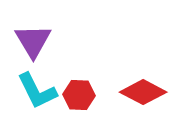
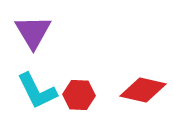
purple triangle: moved 9 px up
red diamond: moved 2 px up; rotated 15 degrees counterclockwise
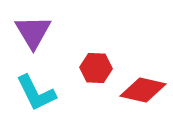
cyan L-shape: moved 1 px left, 2 px down
red hexagon: moved 17 px right, 27 px up
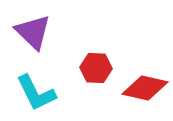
purple triangle: rotated 15 degrees counterclockwise
red diamond: moved 2 px right, 2 px up
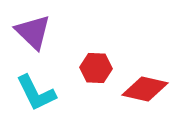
red diamond: moved 1 px down
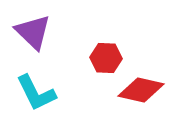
red hexagon: moved 10 px right, 10 px up
red diamond: moved 4 px left, 1 px down
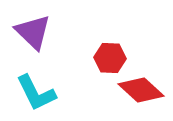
red hexagon: moved 4 px right
red diamond: rotated 30 degrees clockwise
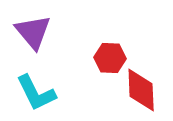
purple triangle: rotated 6 degrees clockwise
red diamond: rotated 45 degrees clockwise
